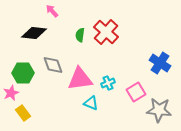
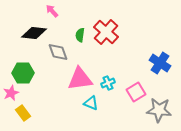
gray diamond: moved 5 px right, 13 px up
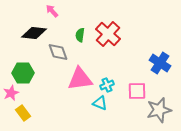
red cross: moved 2 px right, 2 px down
cyan cross: moved 1 px left, 2 px down
pink square: moved 1 px right, 1 px up; rotated 30 degrees clockwise
cyan triangle: moved 9 px right
gray star: rotated 20 degrees counterclockwise
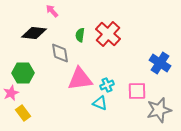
gray diamond: moved 2 px right, 1 px down; rotated 10 degrees clockwise
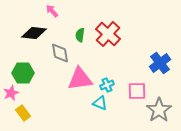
blue cross: rotated 20 degrees clockwise
gray star: rotated 20 degrees counterclockwise
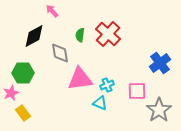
black diamond: moved 3 px down; rotated 35 degrees counterclockwise
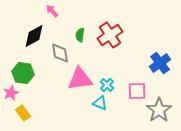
red cross: moved 2 px right, 1 px down; rotated 15 degrees clockwise
green hexagon: rotated 10 degrees clockwise
cyan cross: rotated 24 degrees counterclockwise
